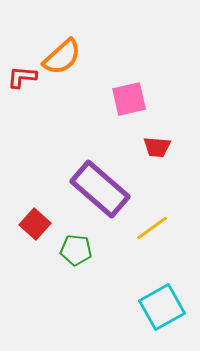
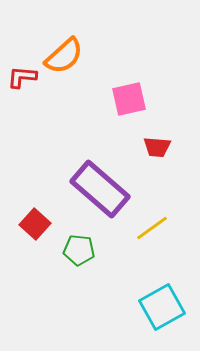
orange semicircle: moved 2 px right, 1 px up
green pentagon: moved 3 px right
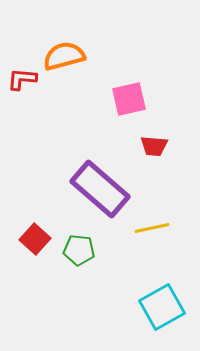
orange semicircle: rotated 153 degrees counterclockwise
red L-shape: moved 2 px down
red trapezoid: moved 3 px left, 1 px up
red square: moved 15 px down
yellow line: rotated 24 degrees clockwise
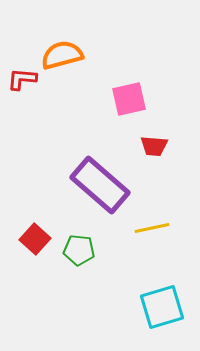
orange semicircle: moved 2 px left, 1 px up
purple rectangle: moved 4 px up
cyan square: rotated 12 degrees clockwise
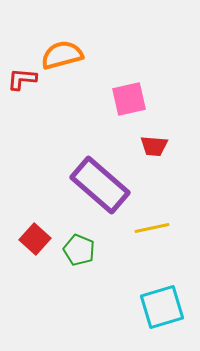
green pentagon: rotated 16 degrees clockwise
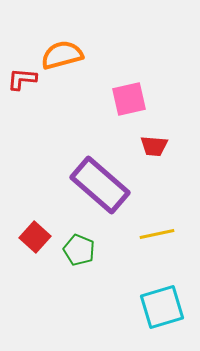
yellow line: moved 5 px right, 6 px down
red square: moved 2 px up
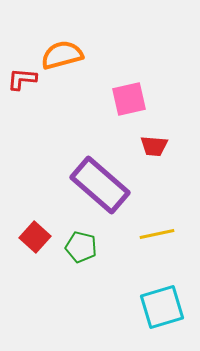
green pentagon: moved 2 px right, 3 px up; rotated 8 degrees counterclockwise
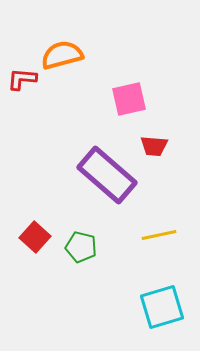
purple rectangle: moved 7 px right, 10 px up
yellow line: moved 2 px right, 1 px down
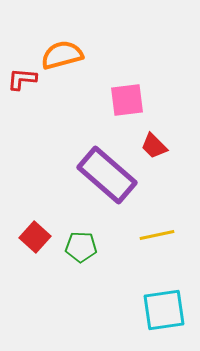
pink square: moved 2 px left, 1 px down; rotated 6 degrees clockwise
red trapezoid: rotated 40 degrees clockwise
yellow line: moved 2 px left
green pentagon: rotated 12 degrees counterclockwise
cyan square: moved 2 px right, 3 px down; rotated 9 degrees clockwise
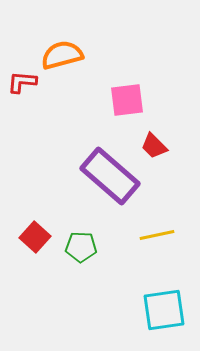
red L-shape: moved 3 px down
purple rectangle: moved 3 px right, 1 px down
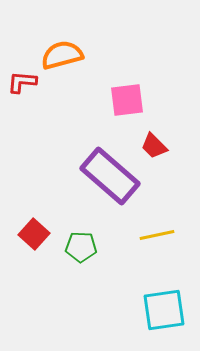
red square: moved 1 px left, 3 px up
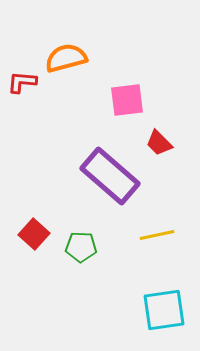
orange semicircle: moved 4 px right, 3 px down
red trapezoid: moved 5 px right, 3 px up
